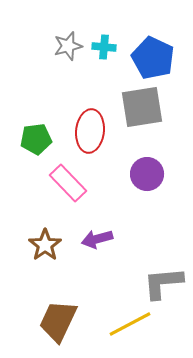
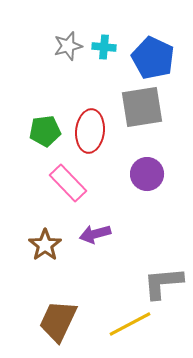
green pentagon: moved 9 px right, 8 px up
purple arrow: moved 2 px left, 5 px up
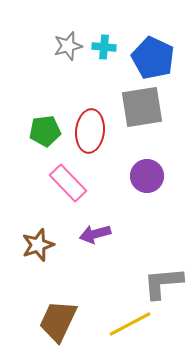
purple circle: moved 2 px down
brown star: moved 7 px left; rotated 16 degrees clockwise
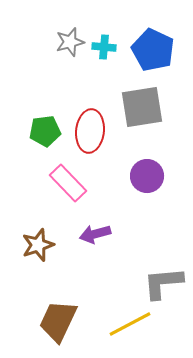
gray star: moved 2 px right, 4 px up
blue pentagon: moved 8 px up
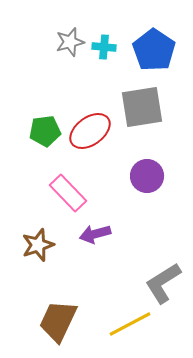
blue pentagon: moved 1 px right; rotated 9 degrees clockwise
red ellipse: rotated 48 degrees clockwise
pink rectangle: moved 10 px down
gray L-shape: rotated 27 degrees counterclockwise
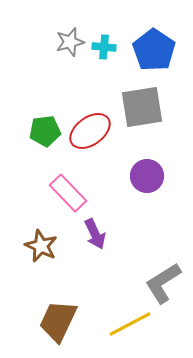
purple arrow: rotated 100 degrees counterclockwise
brown star: moved 3 px right, 1 px down; rotated 28 degrees counterclockwise
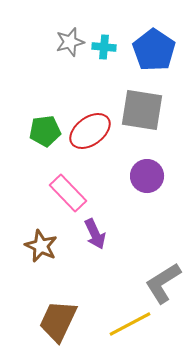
gray square: moved 3 px down; rotated 18 degrees clockwise
